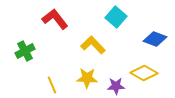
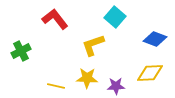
cyan square: moved 1 px left
yellow L-shape: rotated 65 degrees counterclockwise
green cross: moved 4 px left
yellow diamond: moved 6 px right; rotated 32 degrees counterclockwise
yellow line: moved 4 px right, 1 px down; rotated 54 degrees counterclockwise
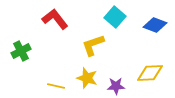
blue diamond: moved 14 px up
yellow star: rotated 15 degrees clockwise
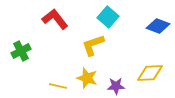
cyan square: moved 7 px left
blue diamond: moved 3 px right, 1 px down
yellow line: moved 2 px right
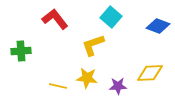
cyan square: moved 3 px right
green cross: rotated 24 degrees clockwise
yellow star: rotated 10 degrees counterclockwise
purple star: moved 2 px right
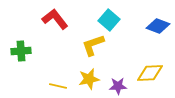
cyan square: moved 2 px left, 3 px down
yellow star: moved 2 px right, 1 px down; rotated 20 degrees counterclockwise
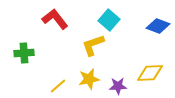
green cross: moved 3 px right, 2 px down
yellow line: rotated 54 degrees counterclockwise
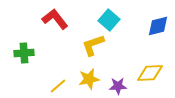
blue diamond: rotated 35 degrees counterclockwise
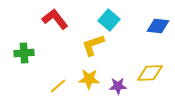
blue diamond: rotated 20 degrees clockwise
yellow star: rotated 15 degrees clockwise
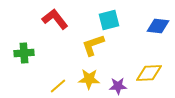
cyan square: rotated 35 degrees clockwise
yellow diamond: moved 1 px left
